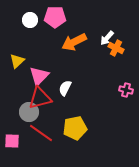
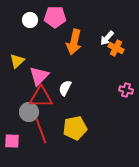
orange arrow: rotated 50 degrees counterclockwise
red triangle: moved 1 px right, 1 px up; rotated 15 degrees clockwise
red line: moved 2 px up; rotated 35 degrees clockwise
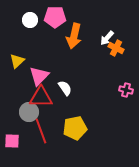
orange arrow: moved 6 px up
white semicircle: rotated 119 degrees clockwise
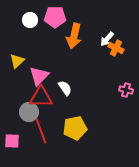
white arrow: moved 1 px down
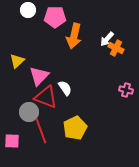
white circle: moved 2 px left, 10 px up
red triangle: moved 5 px right; rotated 20 degrees clockwise
yellow pentagon: rotated 15 degrees counterclockwise
